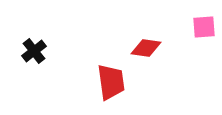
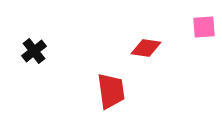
red trapezoid: moved 9 px down
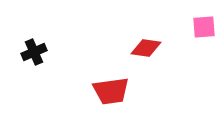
black cross: moved 1 px down; rotated 15 degrees clockwise
red trapezoid: rotated 90 degrees clockwise
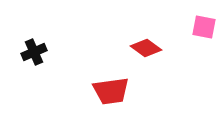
pink square: rotated 15 degrees clockwise
red diamond: rotated 28 degrees clockwise
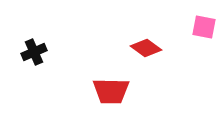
red trapezoid: rotated 9 degrees clockwise
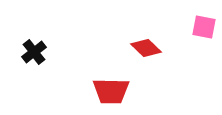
red diamond: rotated 8 degrees clockwise
black cross: rotated 15 degrees counterclockwise
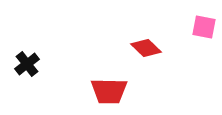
black cross: moved 7 px left, 12 px down
red trapezoid: moved 2 px left
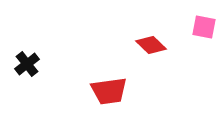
red diamond: moved 5 px right, 3 px up
red trapezoid: rotated 9 degrees counterclockwise
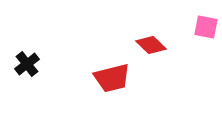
pink square: moved 2 px right
red trapezoid: moved 3 px right, 13 px up; rotated 6 degrees counterclockwise
